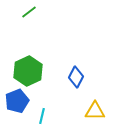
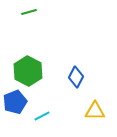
green line: rotated 21 degrees clockwise
green hexagon: rotated 8 degrees counterclockwise
blue pentagon: moved 2 px left, 1 px down
cyan line: rotated 49 degrees clockwise
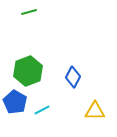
green hexagon: rotated 12 degrees clockwise
blue diamond: moved 3 px left
blue pentagon: rotated 20 degrees counterclockwise
cyan line: moved 6 px up
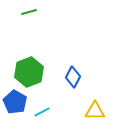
green hexagon: moved 1 px right, 1 px down
cyan line: moved 2 px down
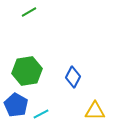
green line: rotated 14 degrees counterclockwise
green hexagon: moved 2 px left, 1 px up; rotated 12 degrees clockwise
blue pentagon: moved 1 px right, 3 px down
cyan line: moved 1 px left, 2 px down
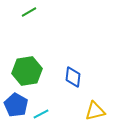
blue diamond: rotated 20 degrees counterclockwise
yellow triangle: rotated 15 degrees counterclockwise
